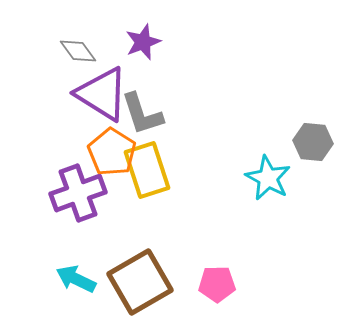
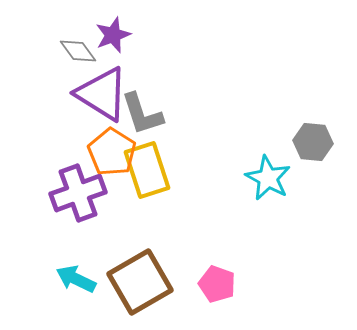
purple star: moved 30 px left, 7 px up
pink pentagon: rotated 21 degrees clockwise
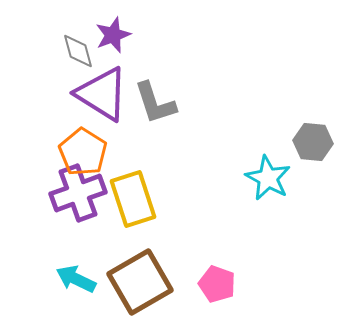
gray diamond: rotated 21 degrees clockwise
gray L-shape: moved 13 px right, 11 px up
orange pentagon: moved 29 px left
yellow rectangle: moved 14 px left, 29 px down
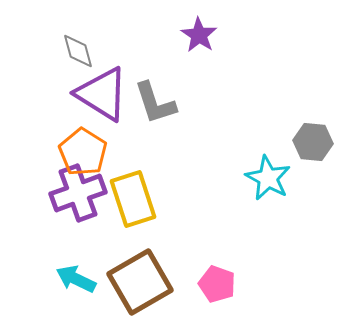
purple star: moved 86 px right; rotated 18 degrees counterclockwise
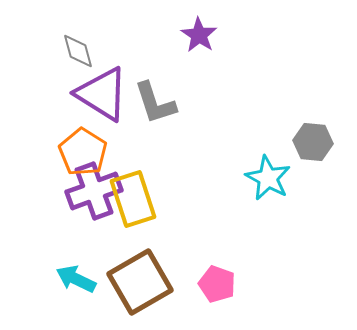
purple cross: moved 16 px right, 2 px up
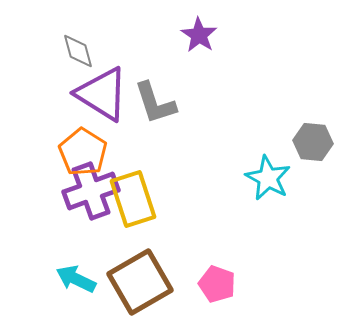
purple cross: moved 3 px left
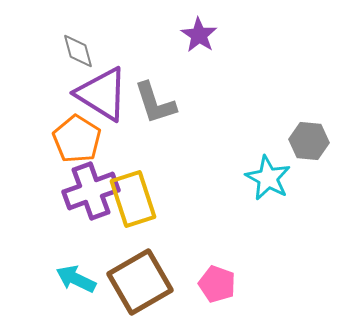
gray hexagon: moved 4 px left, 1 px up
orange pentagon: moved 6 px left, 13 px up
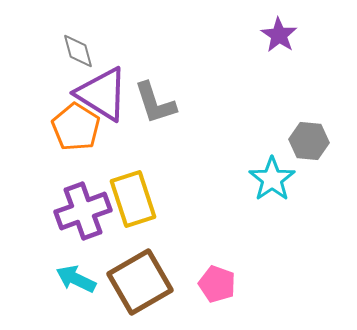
purple star: moved 80 px right
orange pentagon: moved 1 px left, 12 px up
cyan star: moved 4 px right, 1 px down; rotated 9 degrees clockwise
purple cross: moved 8 px left, 20 px down
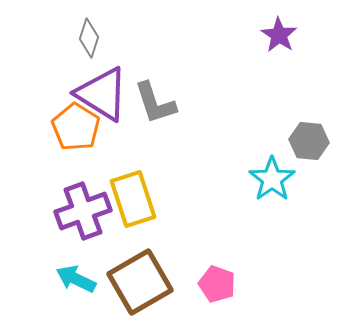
gray diamond: moved 11 px right, 13 px up; rotated 33 degrees clockwise
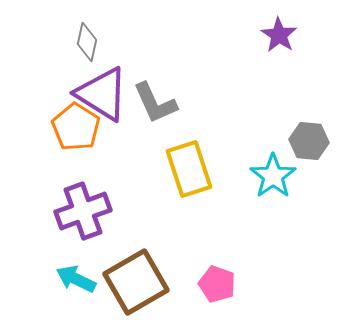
gray diamond: moved 2 px left, 4 px down; rotated 6 degrees counterclockwise
gray L-shape: rotated 6 degrees counterclockwise
cyan star: moved 1 px right, 3 px up
yellow rectangle: moved 56 px right, 30 px up
brown square: moved 4 px left
